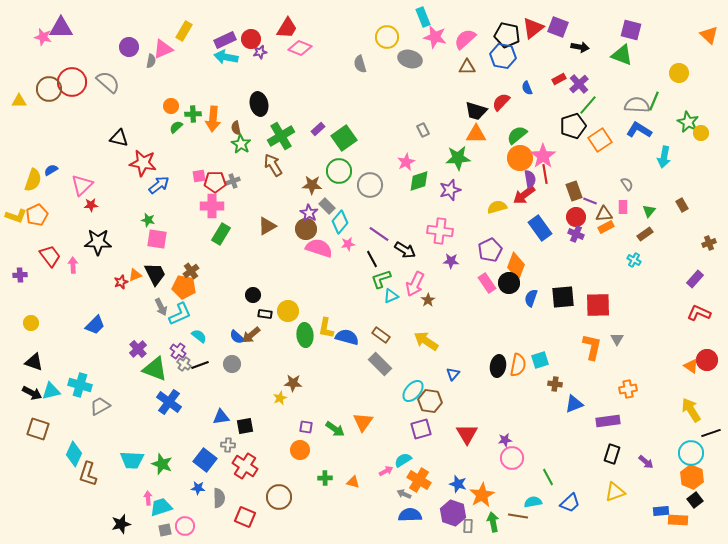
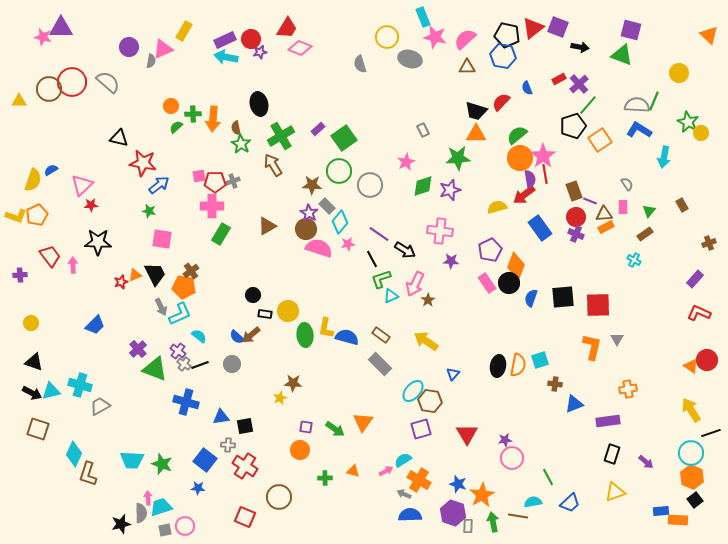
green diamond at (419, 181): moved 4 px right, 5 px down
green star at (148, 220): moved 1 px right, 9 px up
pink square at (157, 239): moved 5 px right
blue cross at (169, 402): moved 17 px right; rotated 20 degrees counterclockwise
orange triangle at (353, 482): moved 11 px up
gray semicircle at (219, 498): moved 78 px left, 15 px down
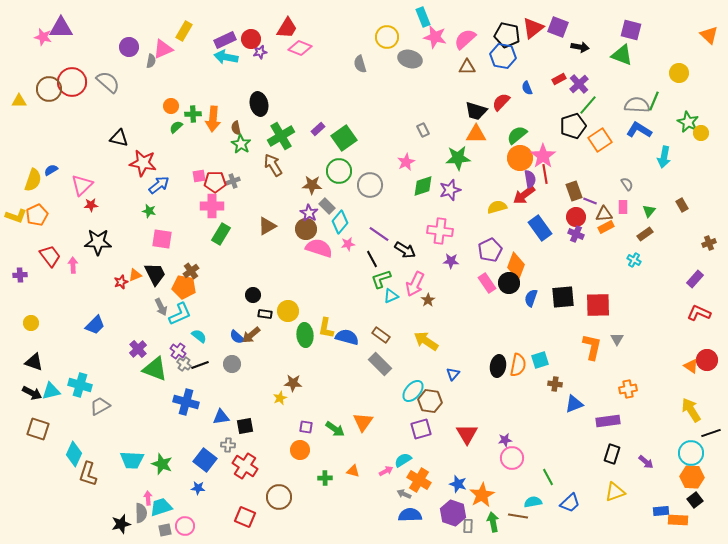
orange hexagon at (692, 477): rotated 20 degrees counterclockwise
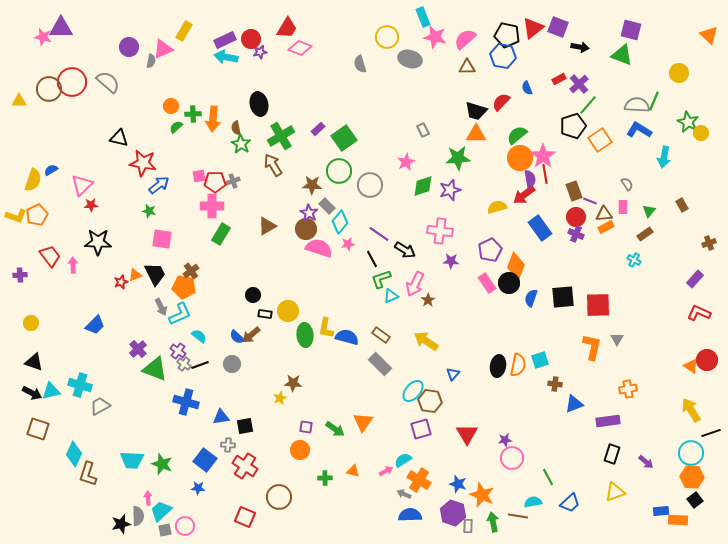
orange star at (482, 495): rotated 20 degrees counterclockwise
cyan trapezoid at (161, 507): moved 4 px down; rotated 25 degrees counterclockwise
gray semicircle at (141, 513): moved 3 px left, 3 px down
